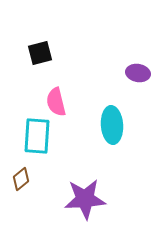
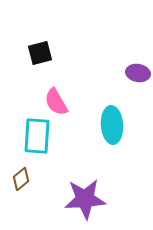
pink semicircle: rotated 16 degrees counterclockwise
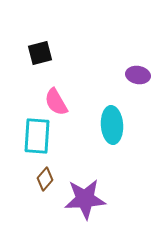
purple ellipse: moved 2 px down
brown diamond: moved 24 px right; rotated 10 degrees counterclockwise
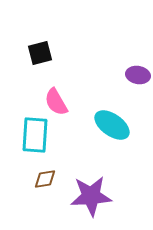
cyan ellipse: rotated 51 degrees counterclockwise
cyan rectangle: moved 2 px left, 1 px up
brown diamond: rotated 40 degrees clockwise
purple star: moved 6 px right, 3 px up
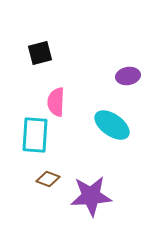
purple ellipse: moved 10 px left, 1 px down; rotated 20 degrees counterclockwise
pink semicircle: rotated 32 degrees clockwise
brown diamond: moved 3 px right; rotated 30 degrees clockwise
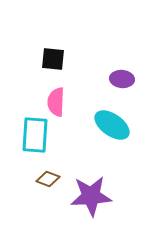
black square: moved 13 px right, 6 px down; rotated 20 degrees clockwise
purple ellipse: moved 6 px left, 3 px down; rotated 15 degrees clockwise
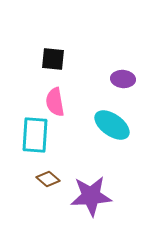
purple ellipse: moved 1 px right
pink semicircle: moved 1 px left; rotated 12 degrees counterclockwise
brown diamond: rotated 20 degrees clockwise
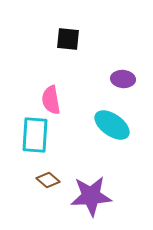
black square: moved 15 px right, 20 px up
pink semicircle: moved 4 px left, 2 px up
brown diamond: moved 1 px down
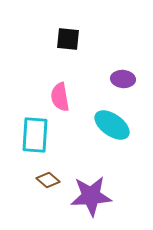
pink semicircle: moved 9 px right, 3 px up
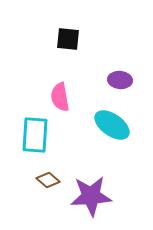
purple ellipse: moved 3 px left, 1 px down
